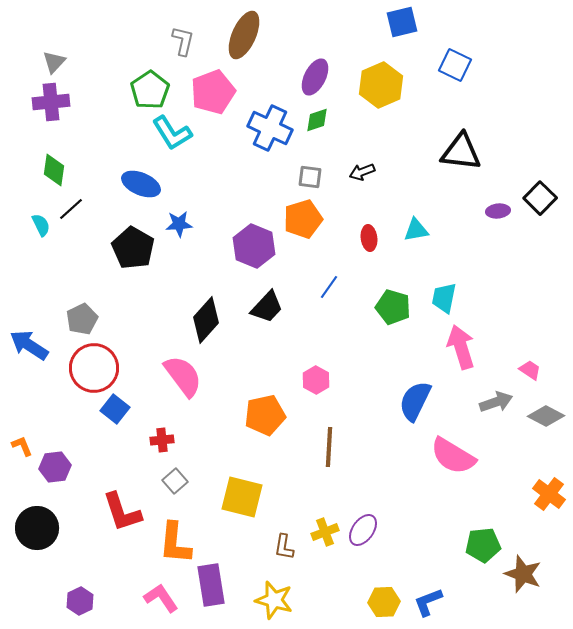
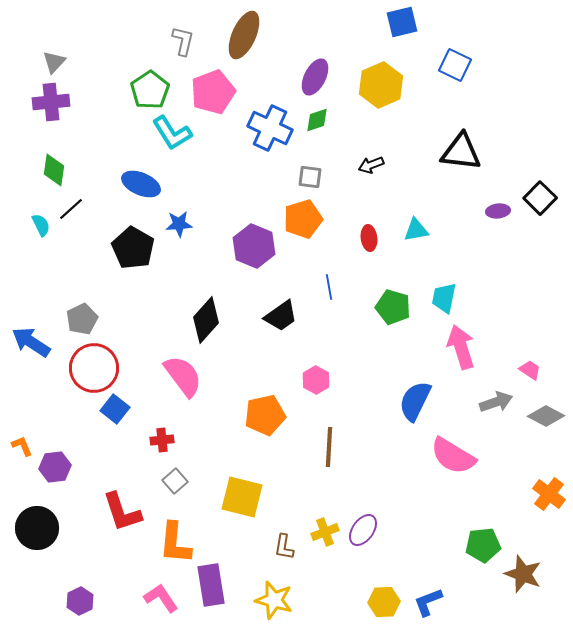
black arrow at (362, 172): moved 9 px right, 7 px up
blue line at (329, 287): rotated 45 degrees counterclockwise
black trapezoid at (267, 307): moved 14 px right, 9 px down; rotated 12 degrees clockwise
blue arrow at (29, 345): moved 2 px right, 3 px up
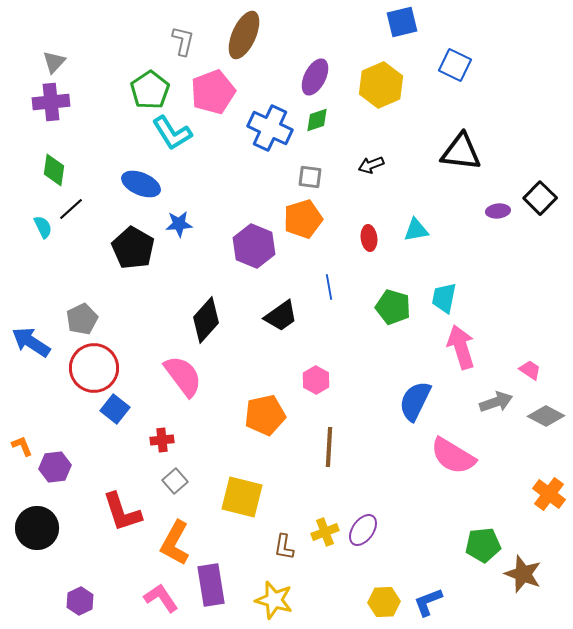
cyan semicircle at (41, 225): moved 2 px right, 2 px down
orange L-shape at (175, 543): rotated 24 degrees clockwise
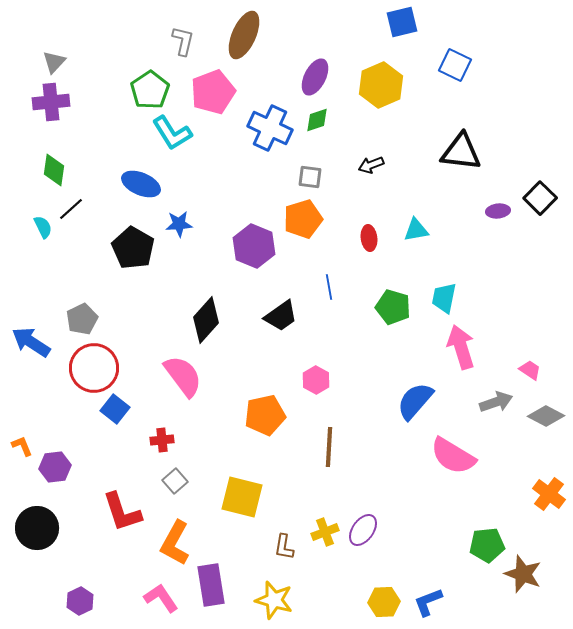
blue semicircle at (415, 401): rotated 15 degrees clockwise
green pentagon at (483, 545): moved 4 px right
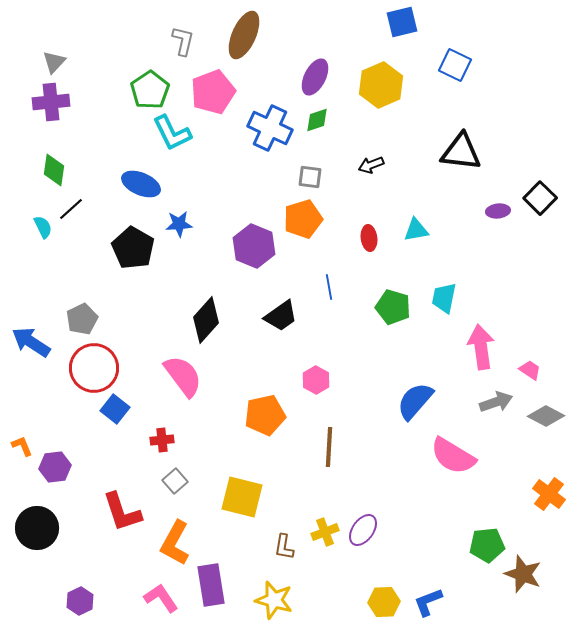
cyan L-shape at (172, 133): rotated 6 degrees clockwise
pink arrow at (461, 347): moved 20 px right; rotated 9 degrees clockwise
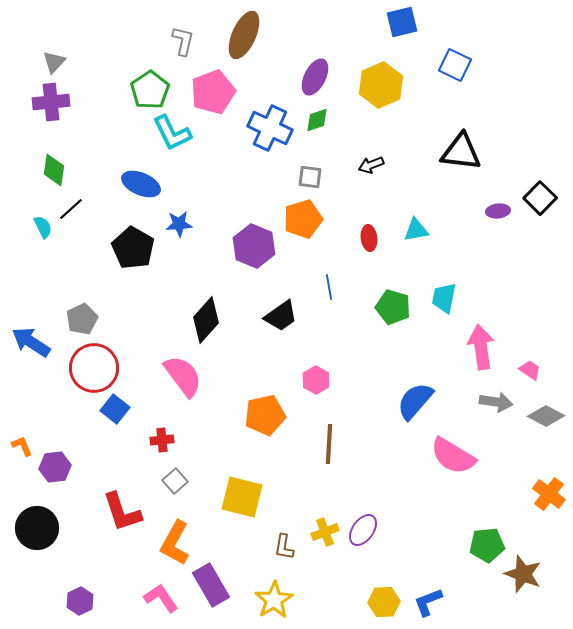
gray arrow at (496, 402): rotated 28 degrees clockwise
brown line at (329, 447): moved 3 px up
purple rectangle at (211, 585): rotated 21 degrees counterclockwise
yellow star at (274, 600): rotated 24 degrees clockwise
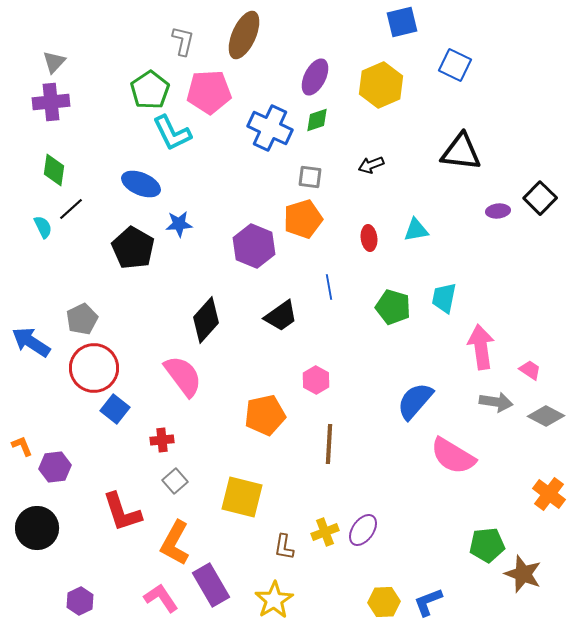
pink pentagon at (213, 92): moved 4 px left; rotated 18 degrees clockwise
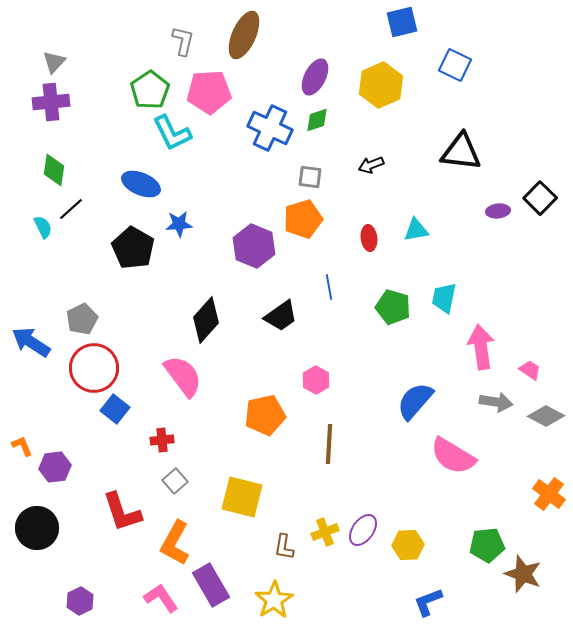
yellow hexagon at (384, 602): moved 24 px right, 57 px up
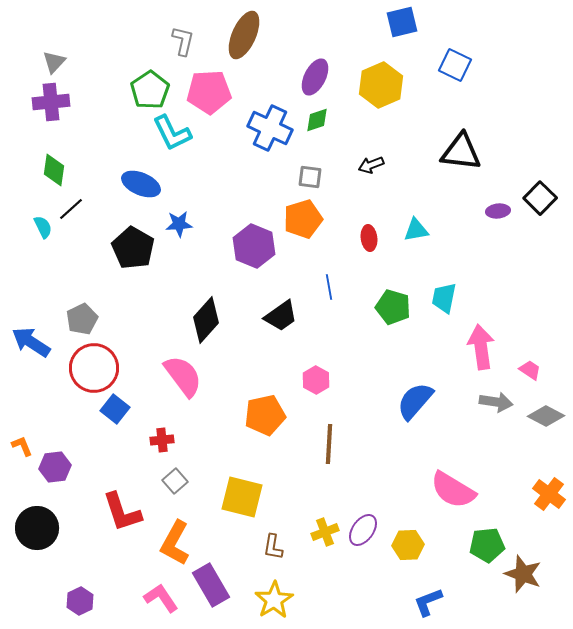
pink semicircle at (453, 456): moved 34 px down
brown L-shape at (284, 547): moved 11 px left
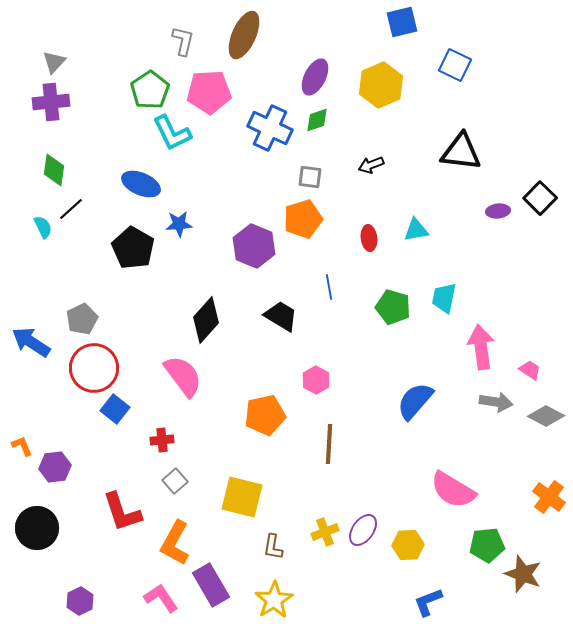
black trapezoid at (281, 316): rotated 114 degrees counterclockwise
orange cross at (549, 494): moved 3 px down
